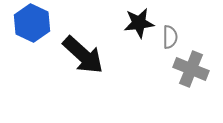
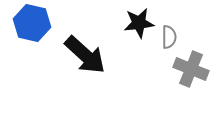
blue hexagon: rotated 12 degrees counterclockwise
gray semicircle: moved 1 px left
black arrow: moved 2 px right
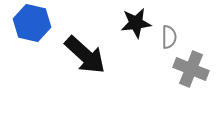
black star: moved 3 px left
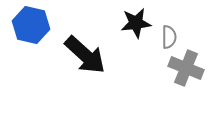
blue hexagon: moved 1 px left, 2 px down
gray cross: moved 5 px left, 1 px up
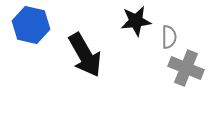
black star: moved 2 px up
black arrow: rotated 18 degrees clockwise
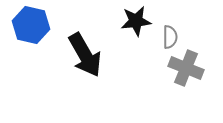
gray semicircle: moved 1 px right
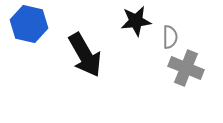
blue hexagon: moved 2 px left, 1 px up
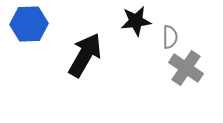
blue hexagon: rotated 15 degrees counterclockwise
black arrow: rotated 120 degrees counterclockwise
gray cross: rotated 12 degrees clockwise
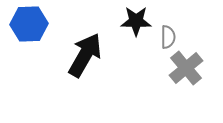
black star: rotated 8 degrees clockwise
gray semicircle: moved 2 px left
gray cross: rotated 16 degrees clockwise
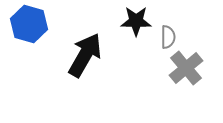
blue hexagon: rotated 18 degrees clockwise
